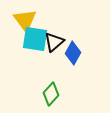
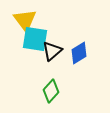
black triangle: moved 2 px left, 9 px down
blue diamond: moved 6 px right; rotated 30 degrees clockwise
green diamond: moved 3 px up
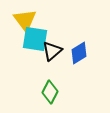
green diamond: moved 1 px left, 1 px down; rotated 15 degrees counterclockwise
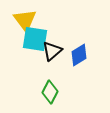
blue diamond: moved 2 px down
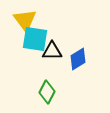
black triangle: rotated 40 degrees clockwise
blue diamond: moved 1 px left, 4 px down
green diamond: moved 3 px left
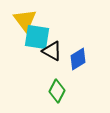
cyan square: moved 2 px right, 2 px up
black triangle: rotated 30 degrees clockwise
green diamond: moved 10 px right, 1 px up
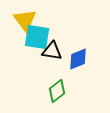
black triangle: rotated 20 degrees counterclockwise
blue diamond: rotated 10 degrees clockwise
green diamond: rotated 25 degrees clockwise
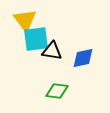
cyan square: moved 1 px left, 2 px down; rotated 16 degrees counterclockwise
blue diamond: moved 5 px right, 1 px up; rotated 10 degrees clockwise
green diamond: rotated 45 degrees clockwise
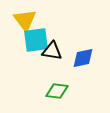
cyan square: moved 1 px down
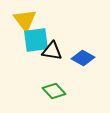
blue diamond: rotated 40 degrees clockwise
green diamond: moved 3 px left; rotated 40 degrees clockwise
